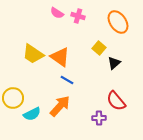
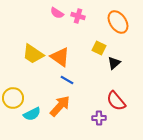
yellow square: rotated 16 degrees counterclockwise
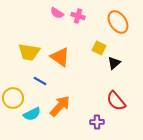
yellow trapezoid: moved 4 px left, 2 px up; rotated 25 degrees counterclockwise
blue line: moved 27 px left, 1 px down
purple cross: moved 2 px left, 4 px down
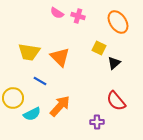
orange triangle: rotated 10 degrees clockwise
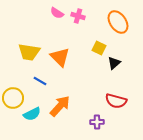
red semicircle: rotated 35 degrees counterclockwise
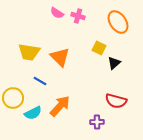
cyan semicircle: moved 1 px right, 1 px up
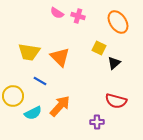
yellow circle: moved 2 px up
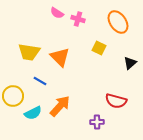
pink cross: moved 3 px down
black triangle: moved 16 px right
